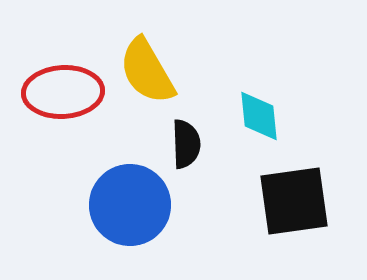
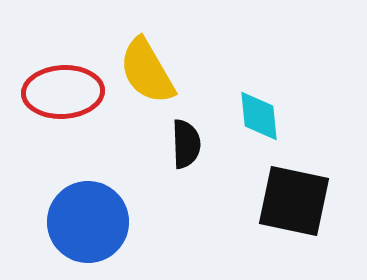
black square: rotated 20 degrees clockwise
blue circle: moved 42 px left, 17 px down
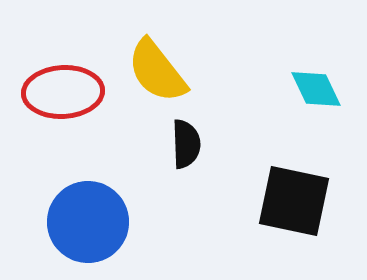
yellow semicircle: moved 10 px right; rotated 8 degrees counterclockwise
cyan diamond: moved 57 px right, 27 px up; rotated 20 degrees counterclockwise
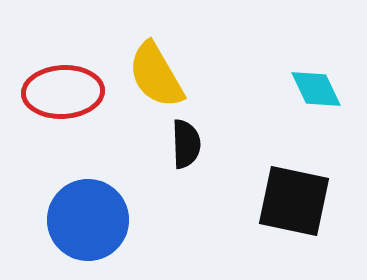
yellow semicircle: moved 1 px left, 4 px down; rotated 8 degrees clockwise
blue circle: moved 2 px up
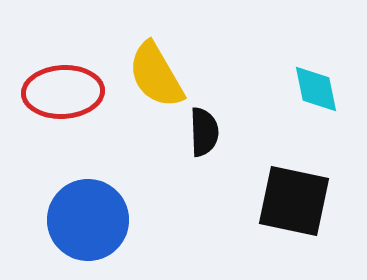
cyan diamond: rotated 14 degrees clockwise
black semicircle: moved 18 px right, 12 px up
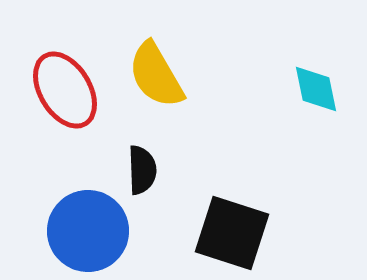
red ellipse: moved 2 px right, 2 px up; rotated 62 degrees clockwise
black semicircle: moved 62 px left, 38 px down
black square: moved 62 px left, 32 px down; rotated 6 degrees clockwise
blue circle: moved 11 px down
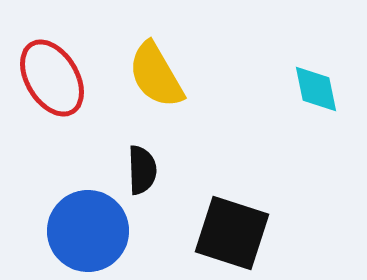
red ellipse: moved 13 px left, 12 px up
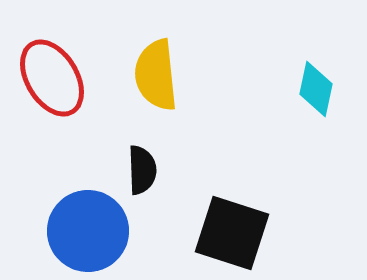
yellow semicircle: rotated 24 degrees clockwise
cyan diamond: rotated 24 degrees clockwise
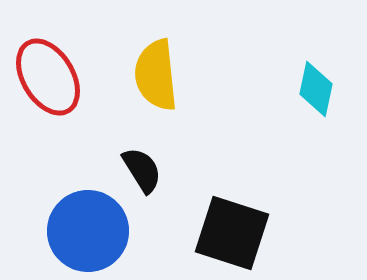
red ellipse: moved 4 px left, 1 px up
black semicircle: rotated 30 degrees counterclockwise
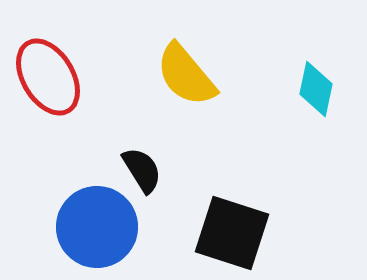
yellow semicircle: moved 30 px right; rotated 34 degrees counterclockwise
blue circle: moved 9 px right, 4 px up
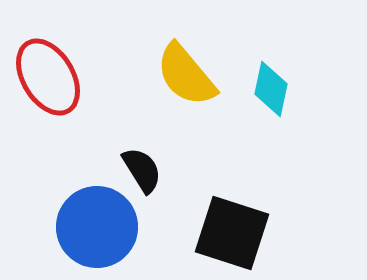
cyan diamond: moved 45 px left
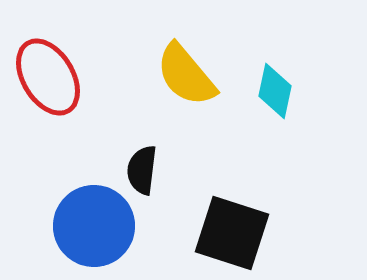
cyan diamond: moved 4 px right, 2 px down
black semicircle: rotated 141 degrees counterclockwise
blue circle: moved 3 px left, 1 px up
